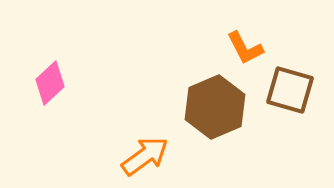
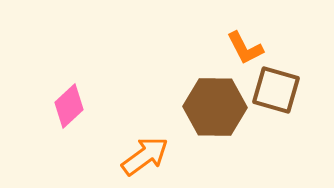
pink diamond: moved 19 px right, 23 px down
brown square: moved 14 px left
brown hexagon: rotated 24 degrees clockwise
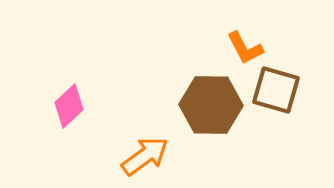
brown hexagon: moved 4 px left, 2 px up
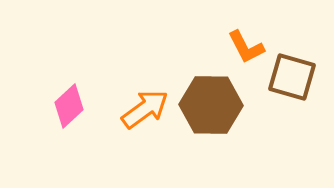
orange L-shape: moved 1 px right, 1 px up
brown square: moved 16 px right, 13 px up
orange arrow: moved 47 px up
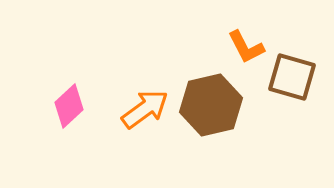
brown hexagon: rotated 14 degrees counterclockwise
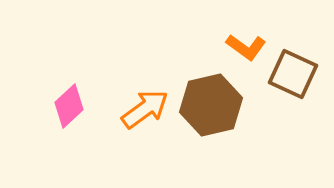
orange L-shape: rotated 27 degrees counterclockwise
brown square: moved 1 px right, 3 px up; rotated 9 degrees clockwise
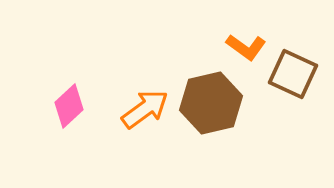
brown hexagon: moved 2 px up
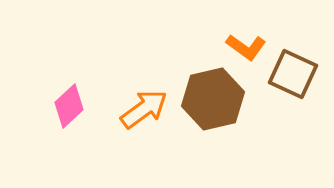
brown hexagon: moved 2 px right, 4 px up
orange arrow: moved 1 px left
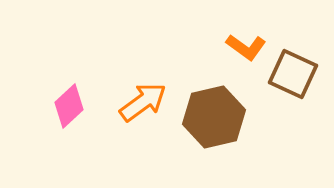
brown hexagon: moved 1 px right, 18 px down
orange arrow: moved 1 px left, 7 px up
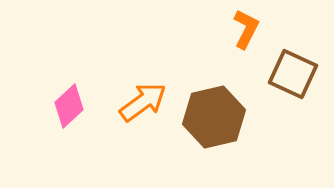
orange L-shape: moved 18 px up; rotated 99 degrees counterclockwise
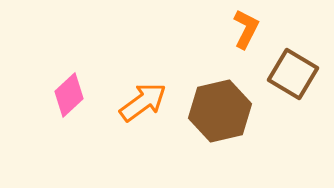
brown square: rotated 6 degrees clockwise
pink diamond: moved 11 px up
brown hexagon: moved 6 px right, 6 px up
